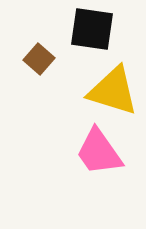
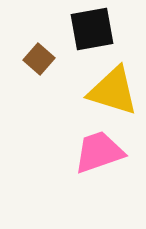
black square: rotated 18 degrees counterclockwise
pink trapezoid: rotated 106 degrees clockwise
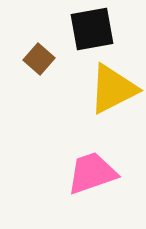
yellow triangle: moved 2 px up; rotated 44 degrees counterclockwise
pink trapezoid: moved 7 px left, 21 px down
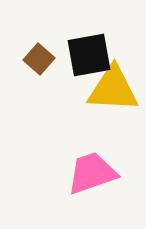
black square: moved 3 px left, 26 px down
yellow triangle: rotated 30 degrees clockwise
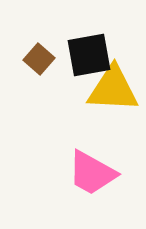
pink trapezoid: rotated 132 degrees counterclockwise
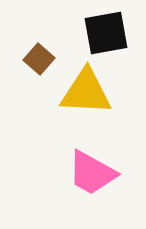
black square: moved 17 px right, 22 px up
yellow triangle: moved 27 px left, 3 px down
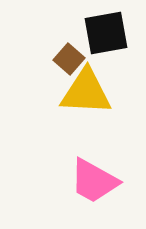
brown square: moved 30 px right
pink trapezoid: moved 2 px right, 8 px down
